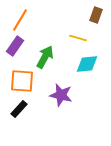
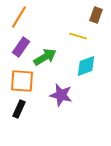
orange line: moved 1 px left, 3 px up
yellow line: moved 2 px up
purple rectangle: moved 6 px right, 1 px down
green arrow: rotated 30 degrees clockwise
cyan diamond: moved 1 px left, 2 px down; rotated 15 degrees counterclockwise
black rectangle: rotated 18 degrees counterclockwise
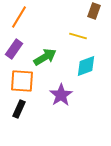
brown rectangle: moved 2 px left, 4 px up
purple rectangle: moved 7 px left, 2 px down
purple star: rotated 25 degrees clockwise
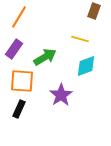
yellow line: moved 2 px right, 3 px down
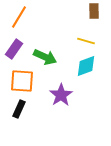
brown rectangle: rotated 21 degrees counterclockwise
yellow line: moved 6 px right, 2 px down
green arrow: rotated 55 degrees clockwise
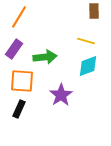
green arrow: rotated 30 degrees counterclockwise
cyan diamond: moved 2 px right
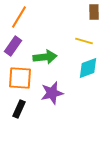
brown rectangle: moved 1 px down
yellow line: moved 2 px left
purple rectangle: moved 1 px left, 3 px up
cyan diamond: moved 2 px down
orange square: moved 2 px left, 3 px up
purple star: moved 9 px left, 2 px up; rotated 20 degrees clockwise
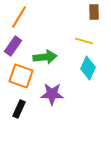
cyan diamond: rotated 45 degrees counterclockwise
orange square: moved 1 px right, 2 px up; rotated 15 degrees clockwise
purple star: moved 1 px down; rotated 15 degrees clockwise
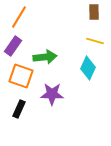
yellow line: moved 11 px right
